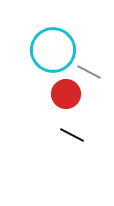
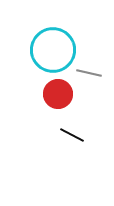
gray line: moved 1 px down; rotated 15 degrees counterclockwise
red circle: moved 8 px left
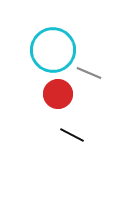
gray line: rotated 10 degrees clockwise
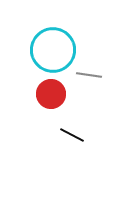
gray line: moved 2 px down; rotated 15 degrees counterclockwise
red circle: moved 7 px left
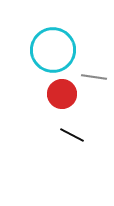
gray line: moved 5 px right, 2 px down
red circle: moved 11 px right
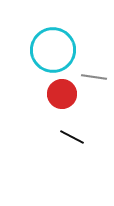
black line: moved 2 px down
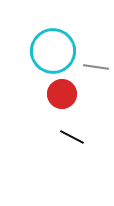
cyan circle: moved 1 px down
gray line: moved 2 px right, 10 px up
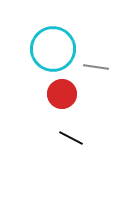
cyan circle: moved 2 px up
black line: moved 1 px left, 1 px down
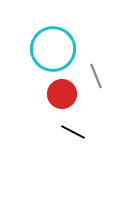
gray line: moved 9 px down; rotated 60 degrees clockwise
black line: moved 2 px right, 6 px up
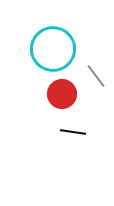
gray line: rotated 15 degrees counterclockwise
black line: rotated 20 degrees counterclockwise
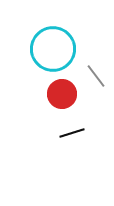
black line: moved 1 px left, 1 px down; rotated 25 degrees counterclockwise
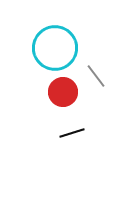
cyan circle: moved 2 px right, 1 px up
red circle: moved 1 px right, 2 px up
